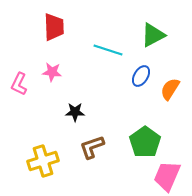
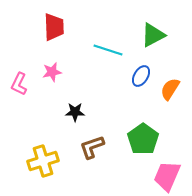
pink star: rotated 18 degrees counterclockwise
green pentagon: moved 2 px left, 3 px up
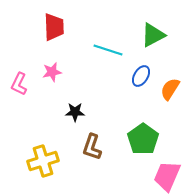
brown L-shape: rotated 52 degrees counterclockwise
